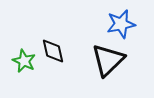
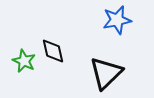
blue star: moved 4 px left, 4 px up
black triangle: moved 2 px left, 13 px down
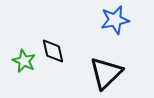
blue star: moved 2 px left
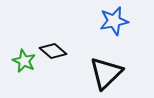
blue star: moved 1 px left, 1 px down
black diamond: rotated 36 degrees counterclockwise
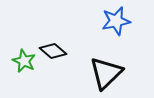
blue star: moved 2 px right
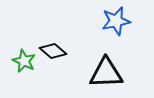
black triangle: rotated 42 degrees clockwise
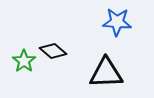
blue star: moved 1 px right, 1 px down; rotated 16 degrees clockwise
green star: rotated 10 degrees clockwise
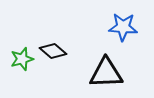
blue star: moved 6 px right, 5 px down
green star: moved 2 px left, 2 px up; rotated 20 degrees clockwise
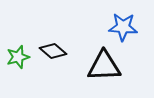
green star: moved 4 px left, 2 px up
black triangle: moved 2 px left, 7 px up
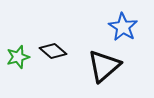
blue star: rotated 28 degrees clockwise
black triangle: rotated 39 degrees counterclockwise
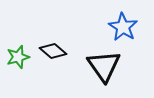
black triangle: rotated 24 degrees counterclockwise
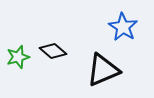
black triangle: moved 1 px left, 4 px down; rotated 42 degrees clockwise
